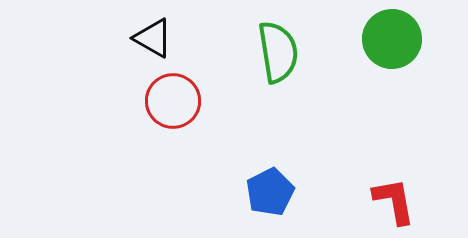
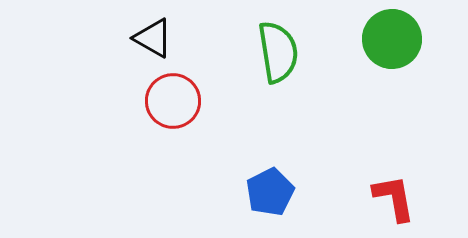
red L-shape: moved 3 px up
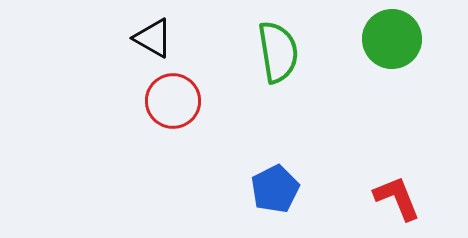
blue pentagon: moved 5 px right, 3 px up
red L-shape: moved 3 px right; rotated 12 degrees counterclockwise
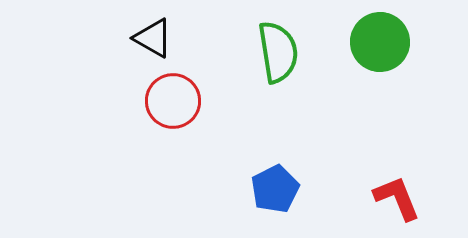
green circle: moved 12 px left, 3 px down
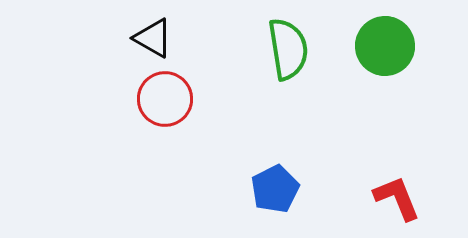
green circle: moved 5 px right, 4 px down
green semicircle: moved 10 px right, 3 px up
red circle: moved 8 px left, 2 px up
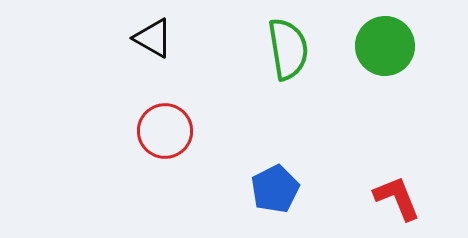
red circle: moved 32 px down
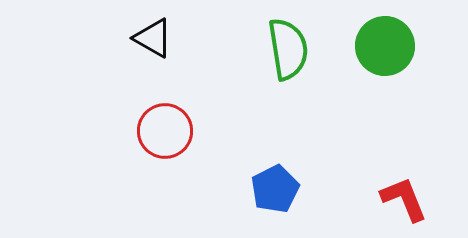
red L-shape: moved 7 px right, 1 px down
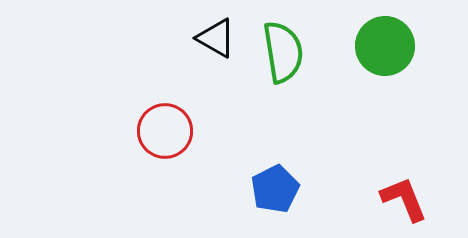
black triangle: moved 63 px right
green semicircle: moved 5 px left, 3 px down
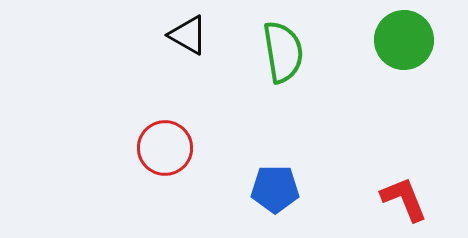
black triangle: moved 28 px left, 3 px up
green circle: moved 19 px right, 6 px up
red circle: moved 17 px down
blue pentagon: rotated 27 degrees clockwise
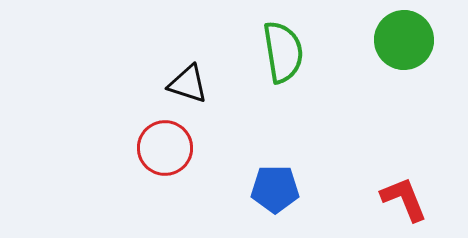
black triangle: moved 49 px down; rotated 12 degrees counterclockwise
